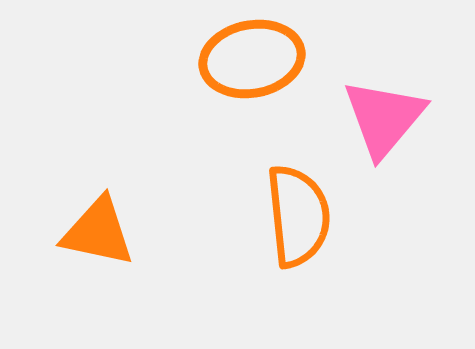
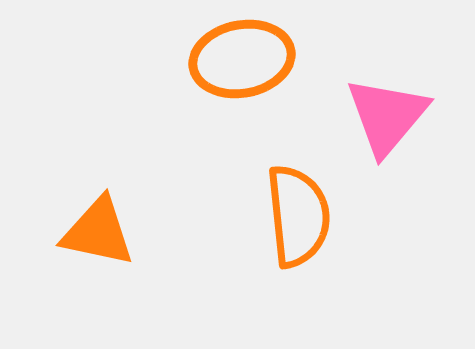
orange ellipse: moved 10 px left
pink triangle: moved 3 px right, 2 px up
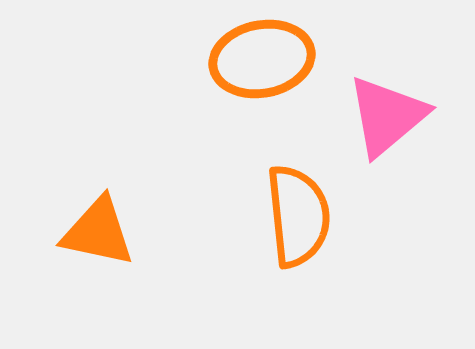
orange ellipse: moved 20 px right
pink triangle: rotated 10 degrees clockwise
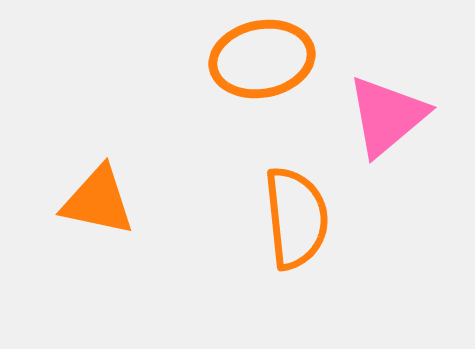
orange semicircle: moved 2 px left, 2 px down
orange triangle: moved 31 px up
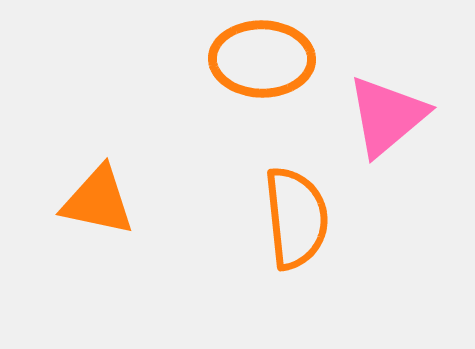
orange ellipse: rotated 12 degrees clockwise
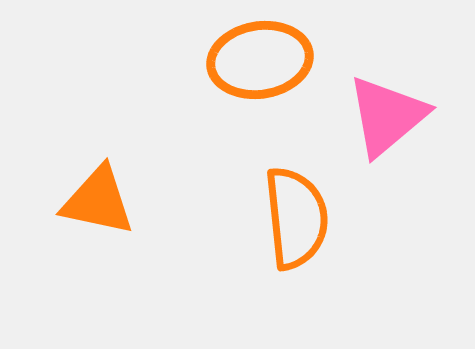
orange ellipse: moved 2 px left, 1 px down; rotated 10 degrees counterclockwise
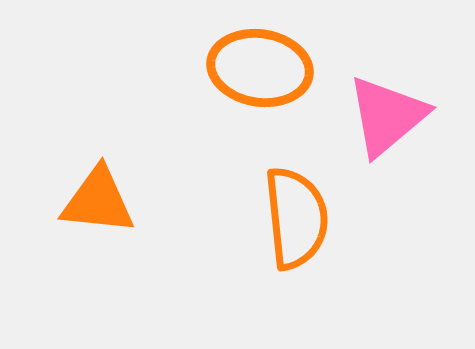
orange ellipse: moved 8 px down; rotated 18 degrees clockwise
orange triangle: rotated 6 degrees counterclockwise
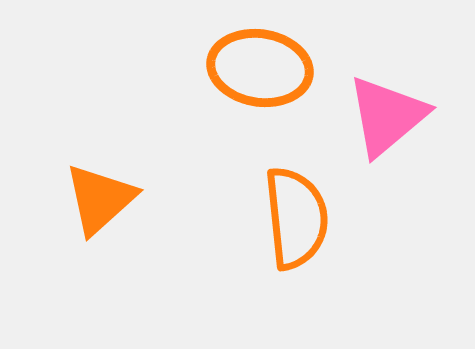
orange triangle: moved 2 px right, 2 px up; rotated 48 degrees counterclockwise
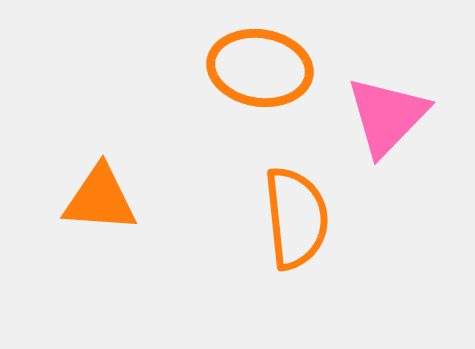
pink triangle: rotated 6 degrees counterclockwise
orange triangle: rotated 46 degrees clockwise
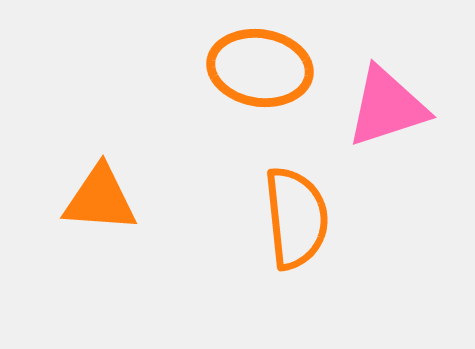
pink triangle: moved 9 px up; rotated 28 degrees clockwise
